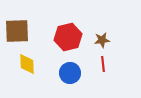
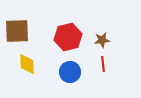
blue circle: moved 1 px up
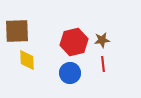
red hexagon: moved 6 px right, 5 px down
yellow diamond: moved 4 px up
blue circle: moved 1 px down
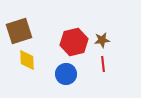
brown square: moved 2 px right; rotated 16 degrees counterclockwise
blue circle: moved 4 px left, 1 px down
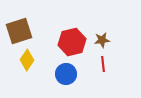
red hexagon: moved 2 px left
yellow diamond: rotated 35 degrees clockwise
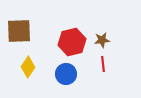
brown square: rotated 16 degrees clockwise
yellow diamond: moved 1 px right, 7 px down
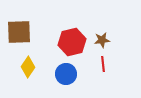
brown square: moved 1 px down
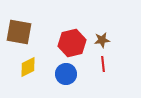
brown square: rotated 12 degrees clockwise
red hexagon: moved 1 px down
yellow diamond: rotated 30 degrees clockwise
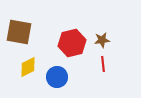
blue circle: moved 9 px left, 3 px down
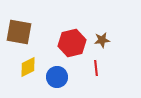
red line: moved 7 px left, 4 px down
